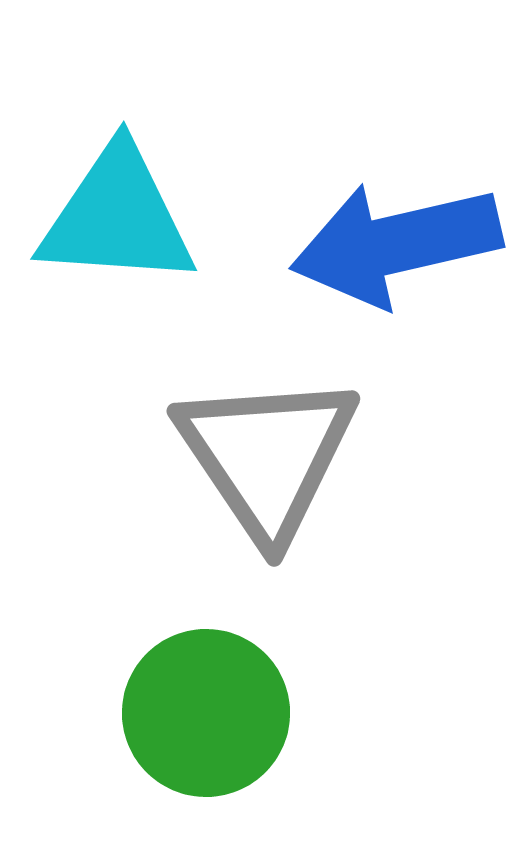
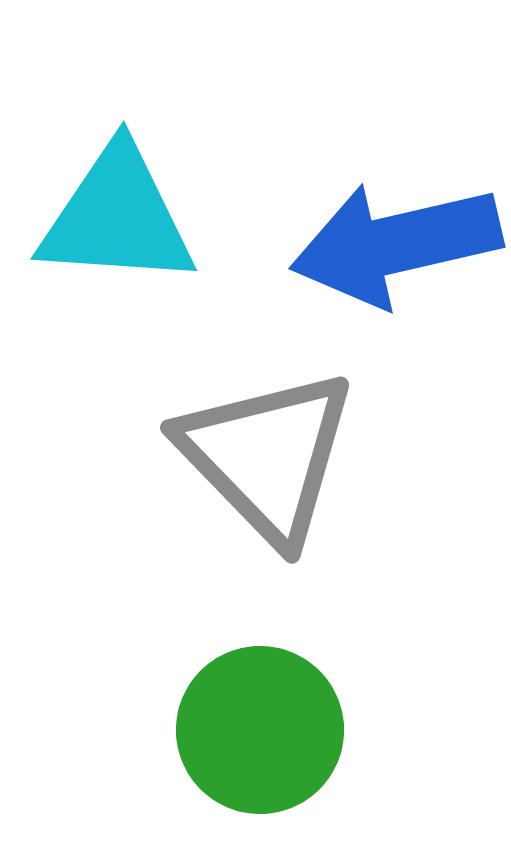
gray triangle: rotated 10 degrees counterclockwise
green circle: moved 54 px right, 17 px down
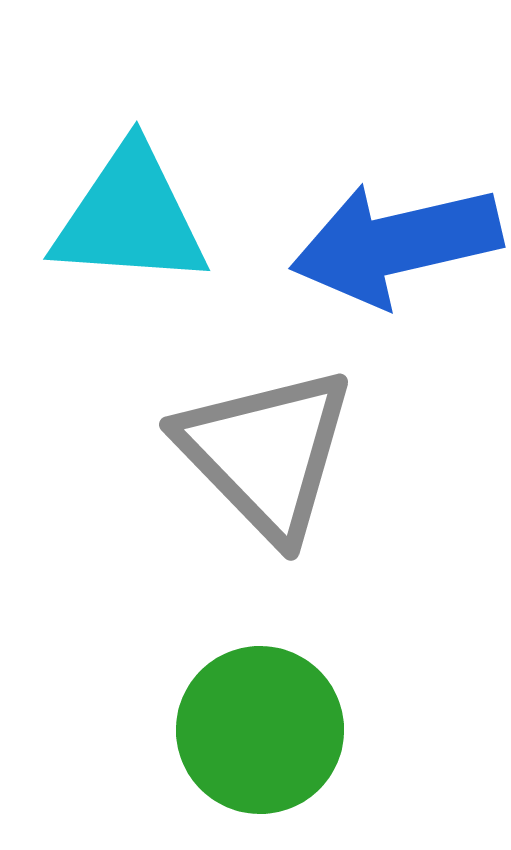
cyan triangle: moved 13 px right
gray triangle: moved 1 px left, 3 px up
